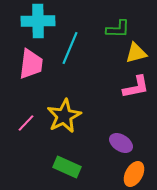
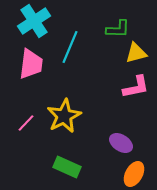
cyan cross: moved 4 px left; rotated 32 degrees counterclockwise
cyan line: moved 1 px up
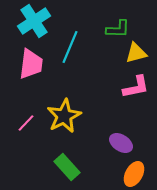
green rectangle: rotated 24 degrees clockwise
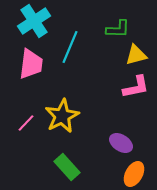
yellow triangle: moved 2 px down
yellow star: moved 2 px left
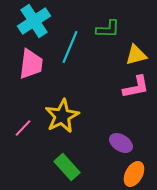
green L-shape: moved 10 px left
pink line: moved 3 px left, 5 px down
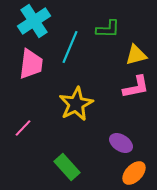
yellow star: moved 14 px right, 12 px up
orange ellipse: moved 1 px up; rotated 15 degrees clockwise
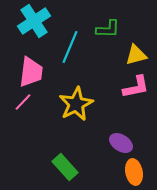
pink trapezoid: moved 8 px down
pink line: moved 26 px up
green rectangle: moved 2 px left
orange ellipse: moved 1 px up; rotated 55 degrees counterclockwise
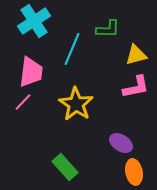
cyan line: moved 2 px right, 2 px down
yellow star: rotated 12 degrees counterclockwise
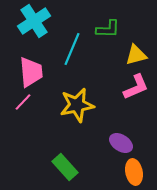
pink trapezoid: rotated 12 degrees counterclockwise
pink L-shape: rotated 12 degrees counterclockwise
yellow star: moved 1 px right, 1 px down; rotated 28 degrees clockwise
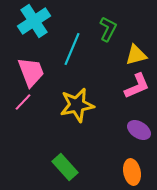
green L-shape: rotated 65 degrees counterclockwise
pink trapezoid: rotated 16 degrees counterclockwise
pink L-shape: moved 1 px right, 1 px up
purple ellipse: moved 18 px right, 13 px up
orange ellipse: moved 2 px left
